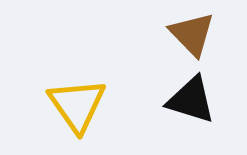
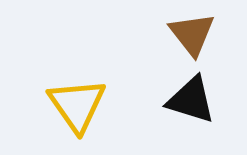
brown triangle: rotated 6 degrees clockwise
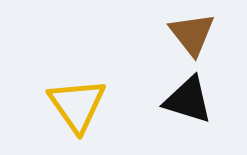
black triangle: moved 3 px left
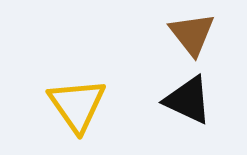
black triangle: rotated 8 degrees clockwise
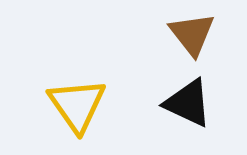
black triangle: moved 3 px down
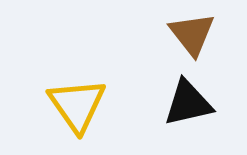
black triangle: rotated 38 degrees counterclockwise
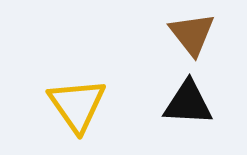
black triangle: rotated 16 degrees clockwise
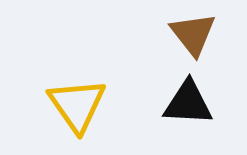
brown triangle: moved 1 px right
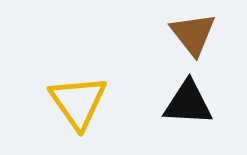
yellow triangle: moved 1 px right, 3 px up
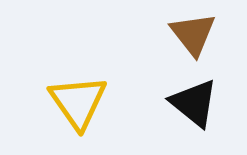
black triangle: moved 6 px right; rotated 36 degrees clockwise
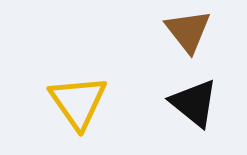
brown triangle: moved 5 px left, 3 px up
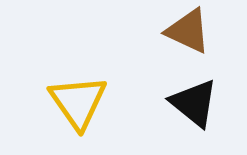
brown triangle: rotated 27 degrees counterclockwise
